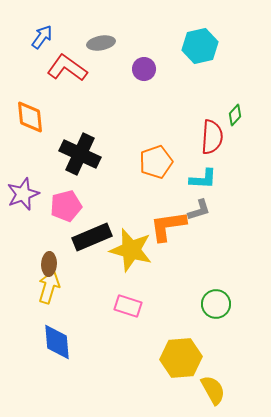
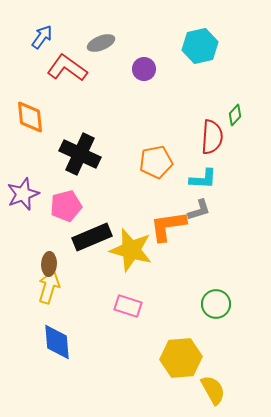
gray ellipse: rotated 12 degrees counterclockwise
orange pentagon: rotated 8 degrees clockwise
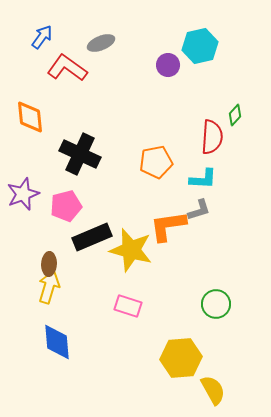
purple circle: moved 24 px right, 4 px up
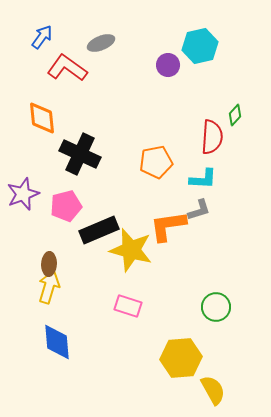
orange diamond: moved 12 px right, 1 px down
black rectangle: moved 7 px right, 7 px up
green circle: moved 3 px down
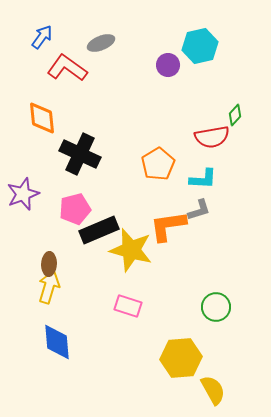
red semicircle: rotated 76 degrees clockwise
orange pentagon: moved 2 px right, 2 px down; rotated 20 degrees counterclockwise
pink pentagon: moved 9 px right, 3 px down
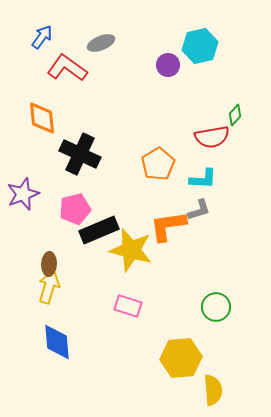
yellow semicircle: rotated 24 degrees clockwise
